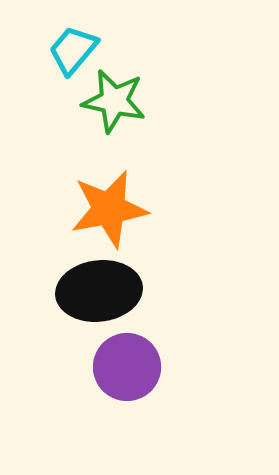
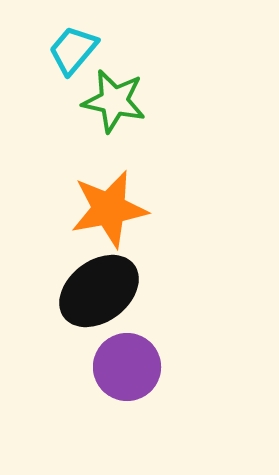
black ellipse: rotated 30 degrees counterclockwise
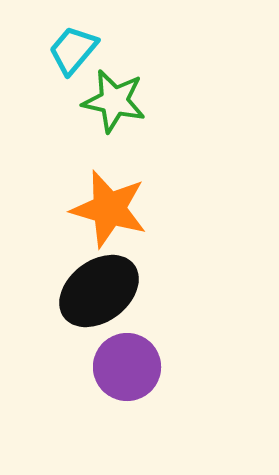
orange star: rotated 26 degrees clockwise
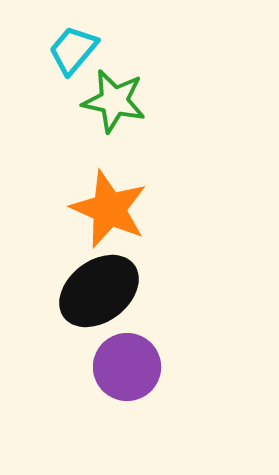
orange star: rotated 8 degrees clockwise
